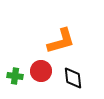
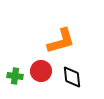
black diamond: moved 1 px left, 1 px up
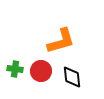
green cross: moved 7 px up
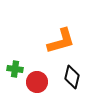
red circle: moved 4 px left, 11 px down
black diamond: rotated 20 degrees clockwise
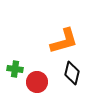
orange L-shape: moved 3 px right
black diamond: moved 4 px up
